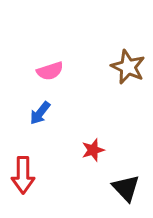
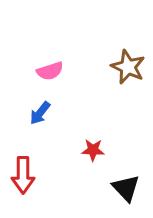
red star: rotated 20 degrees clockwise
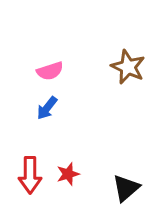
blue arrow: moved 7 px right, 5 px up
red star: moved 25 px left, 24 px down; rotated 20 degrees counterclockwise
red arrow: moved 7 px right
black triangle: rotated 32 degrees clockwise
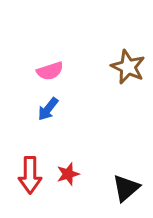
blue arrow: moved 1 px right, 1 px down
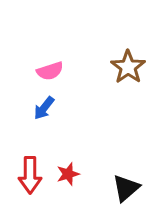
brown star: rotated 12 degrees clockwise
blue arrow: moved 4 px left, 1 px up
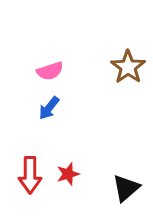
blue arrow: moved 5 px right
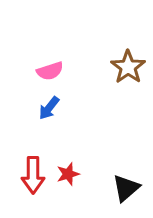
red arrow: moved 3 px right
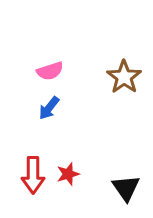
brown star: moved 4 px left, 10 px down
black triangle: rotated 24 degrees counterclockwise
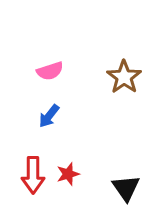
blue arrow: moved 8 px down
